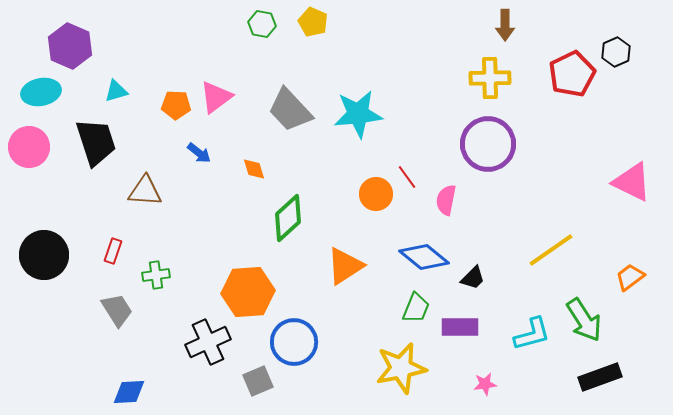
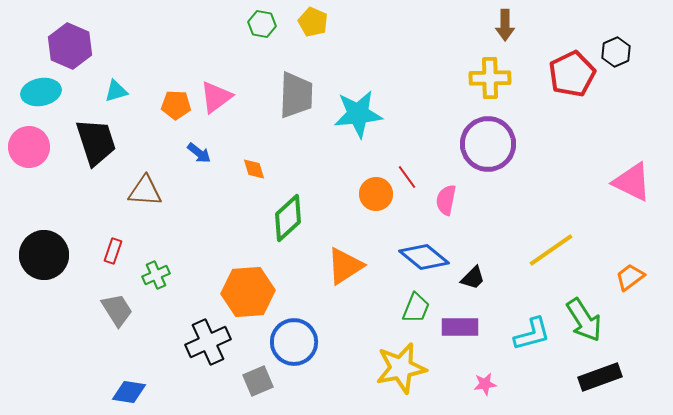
gray trapezoid at (290, 110): moved 6 px right, 15 px up; rotated 135 degrees counterclockwise
green cross at (156, 275): rotated 16 degrees counterclockwise
blue diamond at (129, 392): rotated 12 degrees clockwise
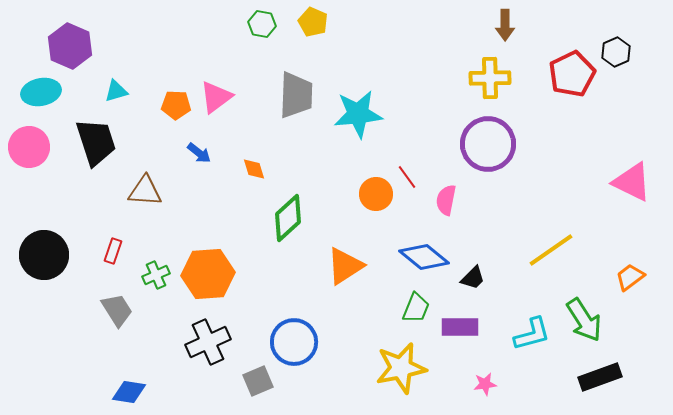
orange hexagon at (248, 292): moved 40 px left, 18 px up
